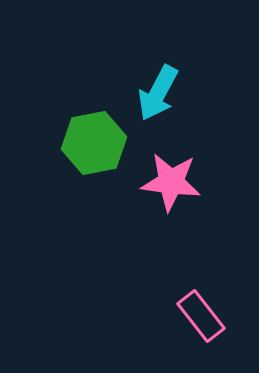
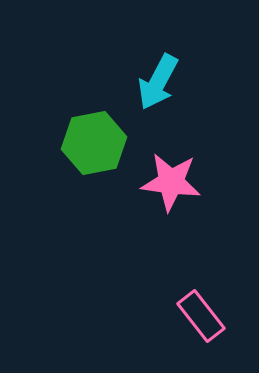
cyan arrow: moved 11 px up
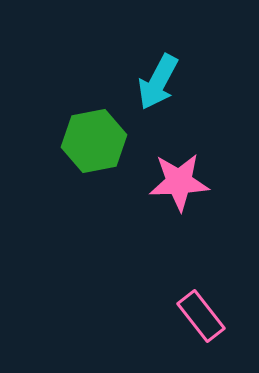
green hexagon: moved 2 px up
pink star: moved 8 px right; rotated 10 degrees counterclockwise
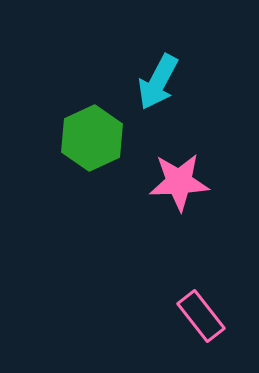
green hexagon: moved 2 px left, 3 px up; rotated 14 degrees counterclockwise
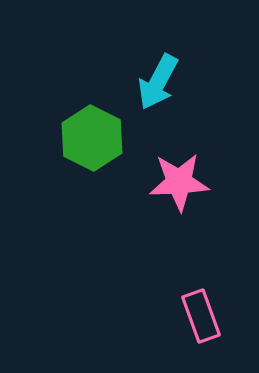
green hexagon: rotated 8 degrees counterclockwise
pink rectangle: rotated 18 degrees clockwise
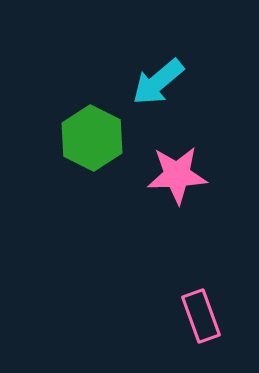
cyan arrow: rotated 22 degrees clockwise
pink star: moved 2 px left, 7 px up
